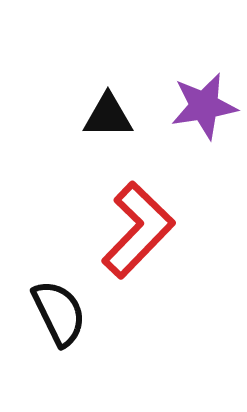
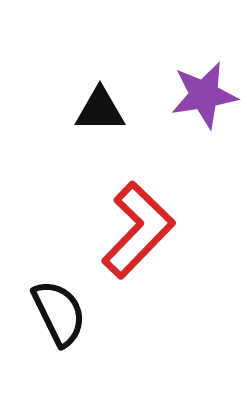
purple star: moved 11 px up
black triangle: moved 8 px left, 6 px up
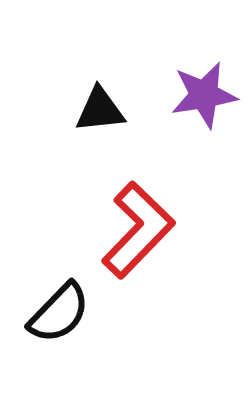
black triangle: rotated 6 degrees counterclockwise
black semicircle: rotated 70 degrees clockwise
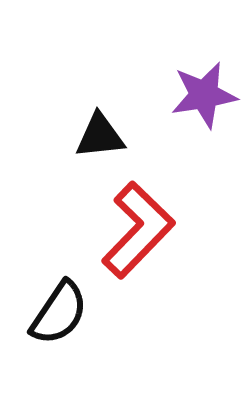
black triangle: moved 26 px down
black semicircle: rotated 10 degrees counterclockwise
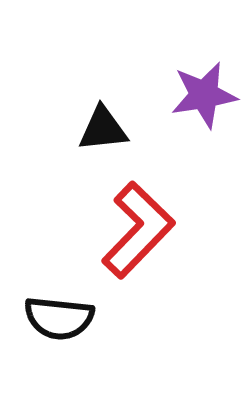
black triangle: moved 3 px right, 7 px up
black semicircle: moved 5 px down; rotated 62 degrees clockwise
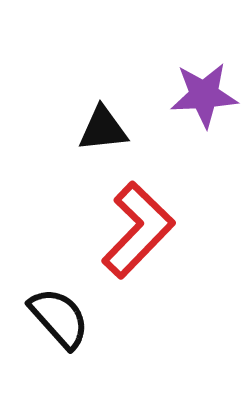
purple star: rotated 6 degrees clockwise
black semicircle: rotated 138 degrees counterclockwise
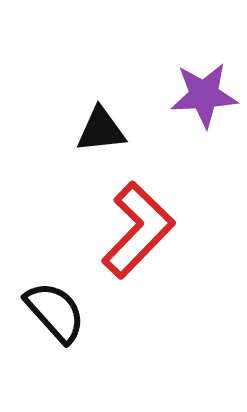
black triangle: moved 2 px left, 1 px down
black semicircle: moved 4 px left, 6 px up
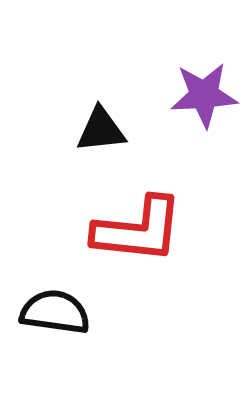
red L-shape: rotated 52 degrees clockwise
black semicircle: rotated 40 degrees counterclockwise
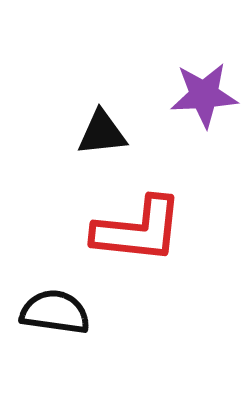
black triangle: moved 1 px right, 3 px down
